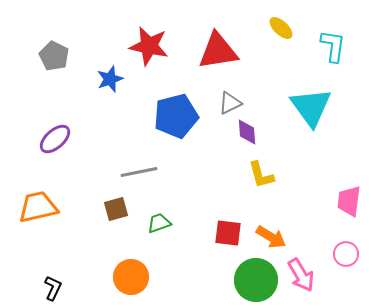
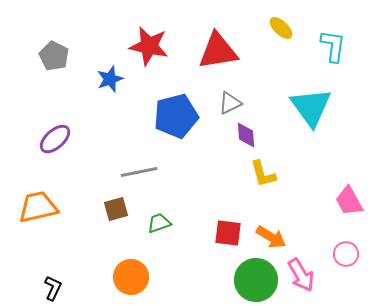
purple diamond: moved 1 px left, 3 px down
yellow L-shape: moved 2 px right, 1 px up
pink trapezoid: rotated 36 degrees counterclockwise
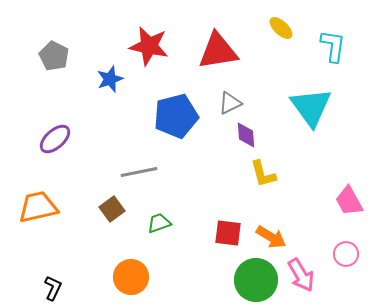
brown square: moved 4 px left; rotated 20 degrees counterclockwise
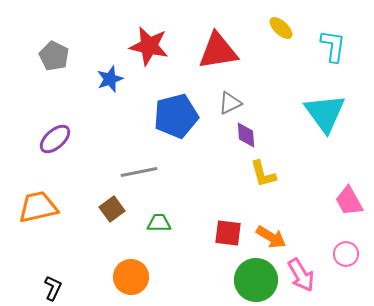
cyan triangle: moved 14 px right, 6 px down
green trapezoid: rotated 20 degrees clockwise
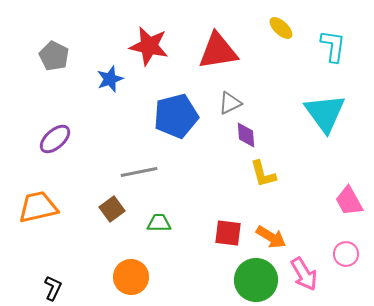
pink arrow: moved 3 px right, 1 px up
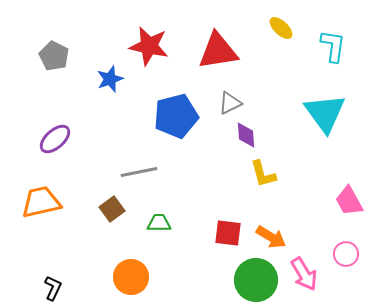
orange trapezoid: moved 3 px right, 5 px up
